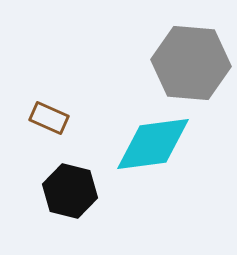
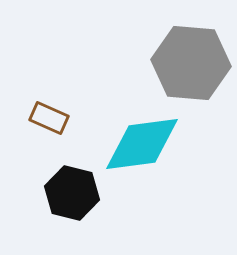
cyan diamond: moved 11 px left
black hexagon: moved 2 px right, 2 px down
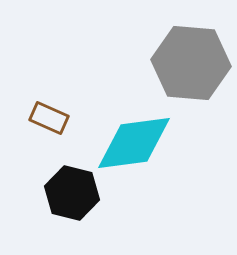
cyan diamond: moved 8 px left, 1 px up
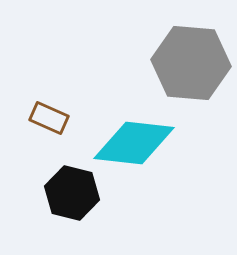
cyan diamond: rotated 14 degrees clockwise
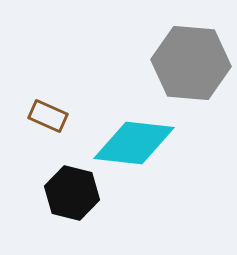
brown rectangle: moved 1 px left, 2 px up
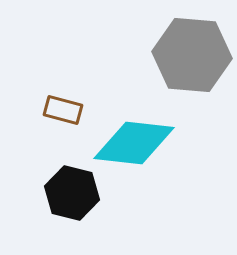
gray hexagon: moved 1 px right, 8 px up
brown rectangle: moved 15 px right, 6 px up; rotated 9 degrees counterclockwise
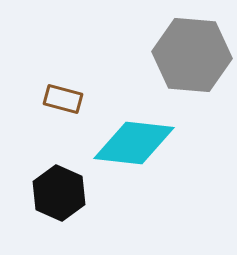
brown rectangle: moved 11 px up
black hexagon: moved 13 px left; rotated 10 degrees clockwise
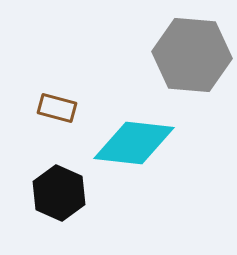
brown rectangle: moved 6 px left, 9 px down
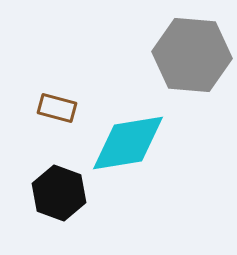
cyan diamond: moved 6 px left; rotated 16 degrees counterclockwise
black hexagon: rotated 4 degrees counterclockwise
